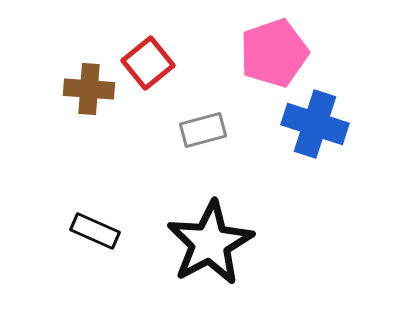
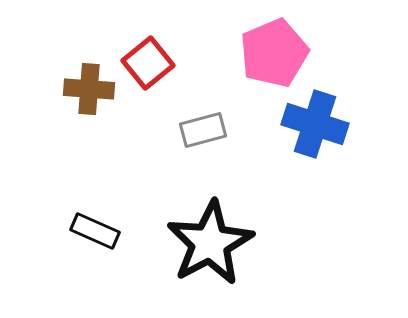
pink pentagon: rotated 4 degrees counterclockwise
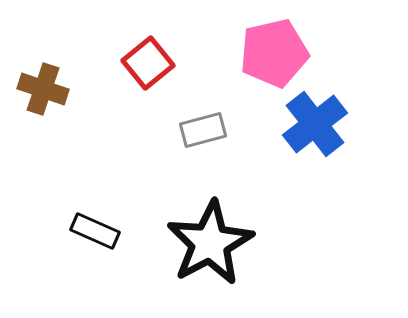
pink pentagon: rotated 10 degrees clockwise
brown cross: moved 46 px left; rotated 15 degrees clockwise
blue cross: rotated 34 degrees clockwise
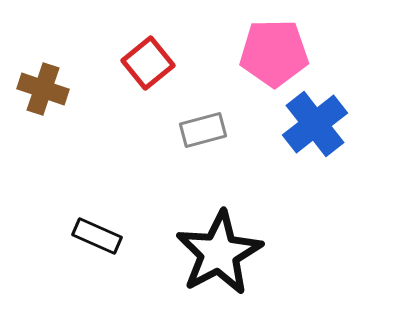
pink pentagon: rotated 12 degrees clockwise
black rectangle: moved 2 px right, 5 px down
black star: moved 9 px right, 10 px down
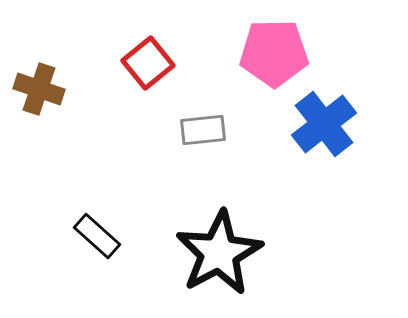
brown cross: moved 4 px left
blue cross: moved 9 px right
gray rectangle: rotated 9 degrees clockwise
black rectangle: rotated 18 degrees clockwise
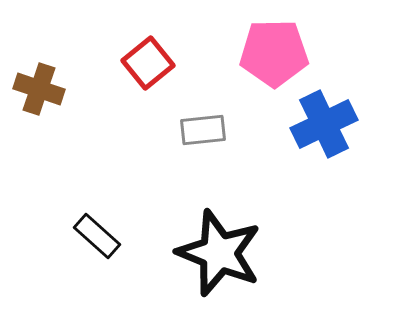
blue cross: rotated 12 degrees clockwise
black star: rotated 22 degrees counterclockwise
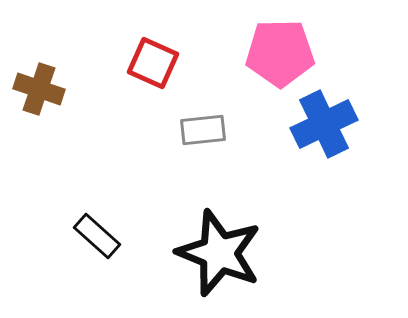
pink pentagon: moved 6 px right
red square: moved 5 px right; rotated 27 degrees counterclockwise
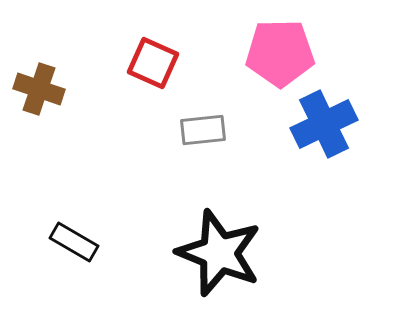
black rectangle: moved 23 px left, 6 px down; rotated 12 degrees counterclockwise
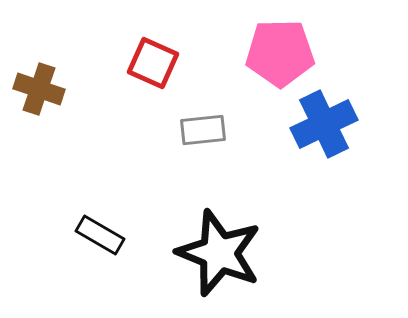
black rectangle: moved 26 px right, 7 px up
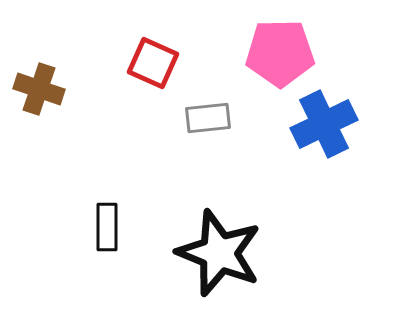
gray rectangle: moved 5 px right, 12 px up
black rectangle: moved 7 px right, 8 px up; rotated 60 degrees clockwise
